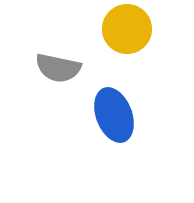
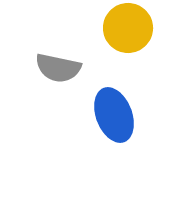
yellow circle: moved 1 px right, 1 px up
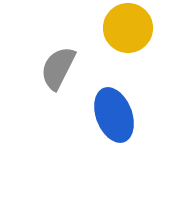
gray semicircle: rotated 105 degrees clockwise
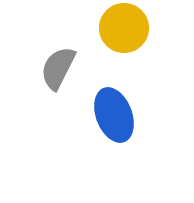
yellow circle: moved 4 px left
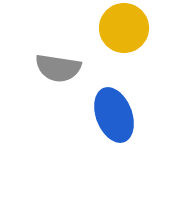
gray semicircle: rotated 108 degrees counterclockwise
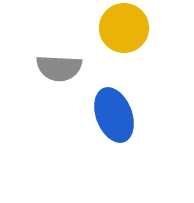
gray semicircle: moved 1 px right; rotated 6 degrees counterclockwise
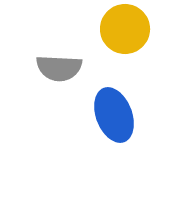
yellow circle: moved 1 px right, 1 px down
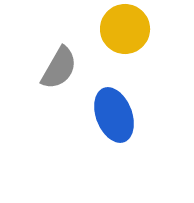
gray semicircle: rotated 63 degrees counterclockwise
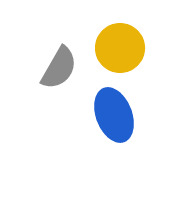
yellow circle: moved 5 px left, 19 px down
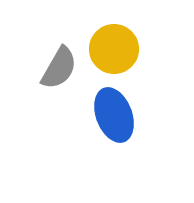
yellow circle: moved 6 px left, 1 px down
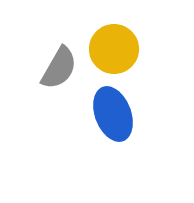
blue ellipse: moved 1 px left, 1 px up
